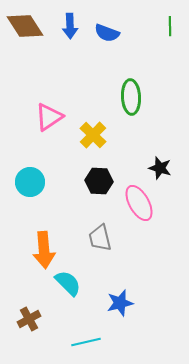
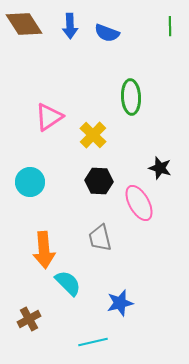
brown diamond: moved 1 px left, 2 px up
cyan line: moved 7 px right
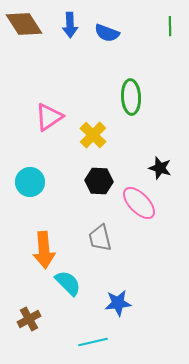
blue arrow: moved 1 px up
pink ellipse: rotated 15 degrees counterclockwise
blue star: moved 2 px left; rotated 8 degrees clockwise
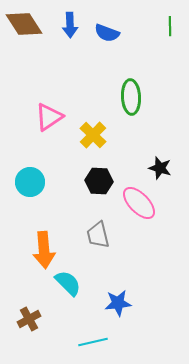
gray trapezoid: moved 2 px left, 3 px up
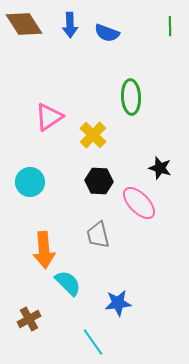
cyan line: rotated 68 degrees clockwise
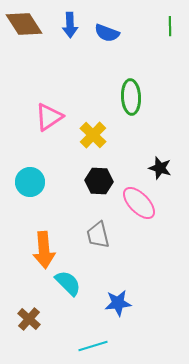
brown cross: rotated 20 degrees counterclockwise
cyan line: moved 4 px down; rotated 72 degrees counterclockwise
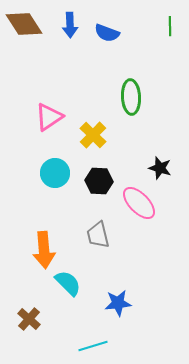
cyan circle: moved 25 px right, 9 px up
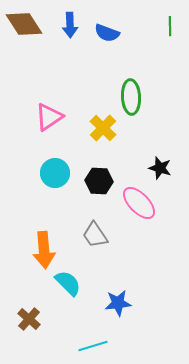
yellow cross: moved 10 px right, 7 px up
gray trapezoid: moved 3 px left; rotated 20 degrees counterclockwise
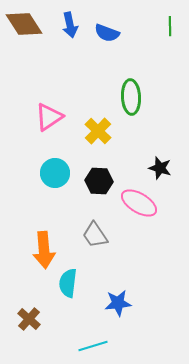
blue arrow: rotated 10 degrees counterclockwise
yellow cross: moved 5 px left, 3 px down
pink ellipse: rotated 15 degrees counterclockwise
cyan semicircle: rotated 128 degrees counterclockwise
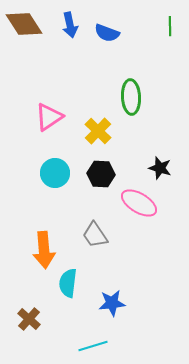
black hexagon: moved 2 px right, 7 px up
blue star: moved 6 px left
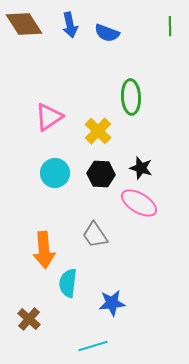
black star: moved 19 px left
